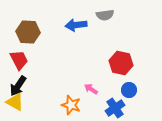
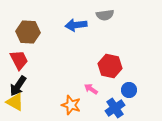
red hexagon: moved 11 px left, 3 px down
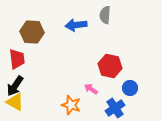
gray semicircle: rotated 102 degrees clockwise
brown hexagon: moved 4 px right
red trapezoid: moved 2 px left, 1 px up; rotated 20 degrees clockwise
black arrow: moved 3 px left
blue circle: moved 1 px right, 2 px up
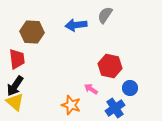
gray semicircle: rotated 30 degrees clockwise
yellow triangle: rotated 12 degrees clockwise
